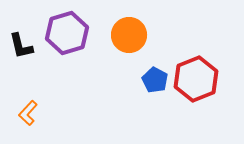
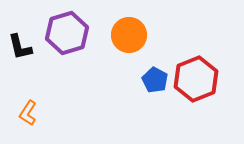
black L-shape: moved 1 px left, 1 px down
orange L-shape: rotated 10 degrees counterclockwise
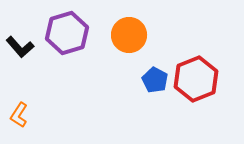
black L-shape: rotated 28 degrees counterclockwise
orange L-shape: moved 9 px left, 2 px down
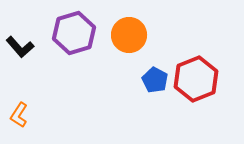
purple hexagon: moved 7 px right
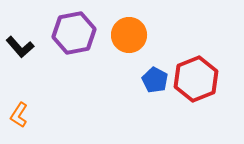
purple hexagon: rotated 6 degrees clockwise
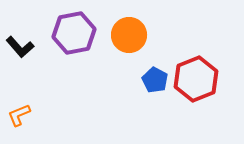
orange L-shape: rotated 35 degrees clockwise
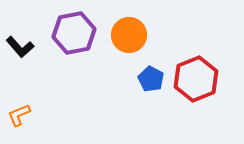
blue pentagon: moved 4 px left, 1 px up
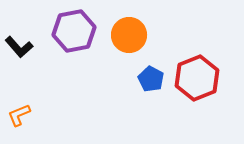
purple hexagon: moved 2 px up
black L-shape: moved 1 px left
red hexagon: moved 1 px right, 1 px up
